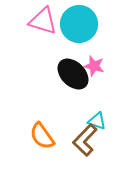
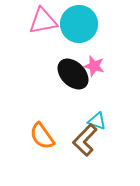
pink triangle: rotated 28 degrees counterclockwise
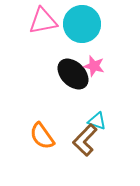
cyan circle: moved 3 px right
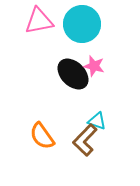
pink triangle: moved 4 px left
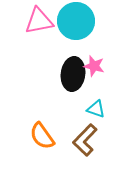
cyan circle: moved 6 px left, 3 px up
black ellipse: rotated 52 degrees clockwise
cyan triangle: moved 1 px left, 12 px up
